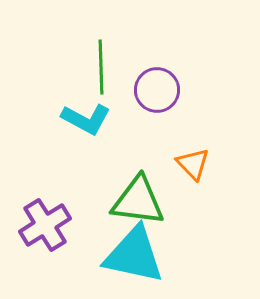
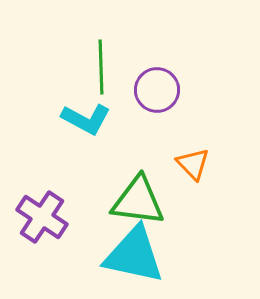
purple cross: moved 3 px left, 8 px up; rotated 24 degrees counterclockwise
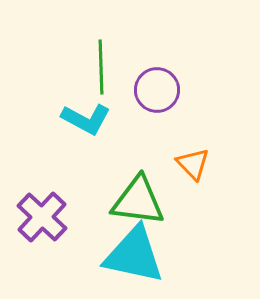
purple cross: rotated 9 degrees clockwise
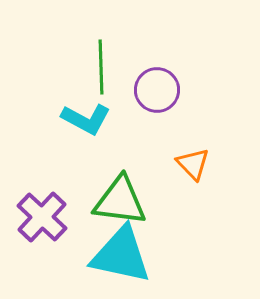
green triangle: moved 18 px left
cyan triangle: moved 13 px left
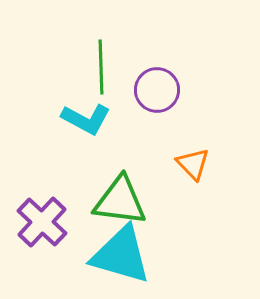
purple cross: moved 5 px down
cyan triangle: rotated 4 degrees clockwise
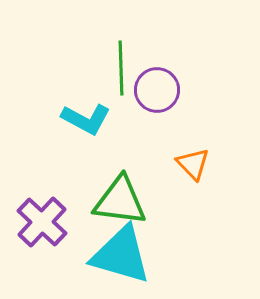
green line: moved 20 px right, 1 px down
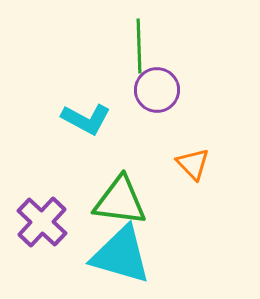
green line: moved 18 px right, 22 px up
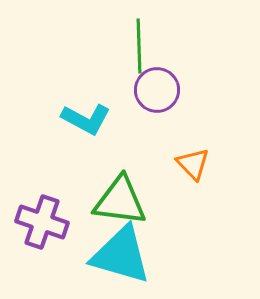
purple cross: rotated 24 degrees counterclockwise
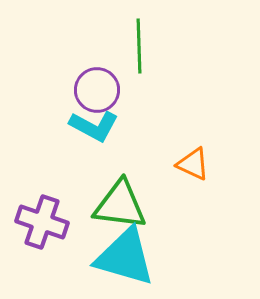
purple circle: moved 60 px left
cyan L-shape: moved 8 px right, 7 px down
orange triangle: rotated 21 degrees counterclockwise
green triangle: moved 4 px down
cyan triangle: moved 4 px right, 2 px down
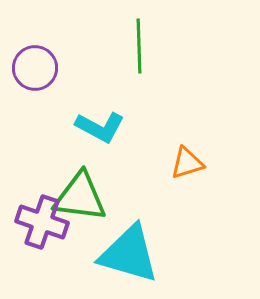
purple circle: moved 62 px left, 22 px up
cyan L-shape: moved 6 px right, 1 px down
orange triangle: moved 6 px left, 1 px up; rotated 42 degrees counterclockwise
green triangle: moved 40 px left, 8 px up
cyan triangle: moved 4 px right, 3 px up
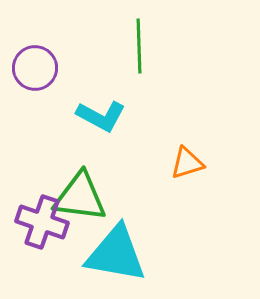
cyan L-shape: moved 1 px right, 11 px up
cyan triangle: moved 13 px left; rotated 6 degrees counterclockwise
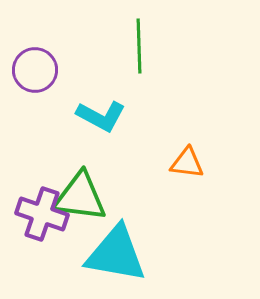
purple circle: moved 2 px down
orange triangle: rotated 24 degrees clockwise
purple cross: moved 8 px up
